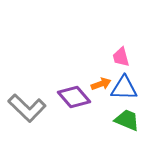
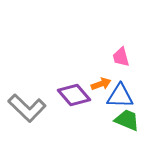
blue triangle: moved 4 px left, 8 px down
purple diamond: moved 2 px up
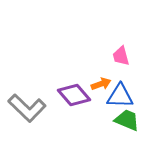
pink trapezoid: moved 1 px up
